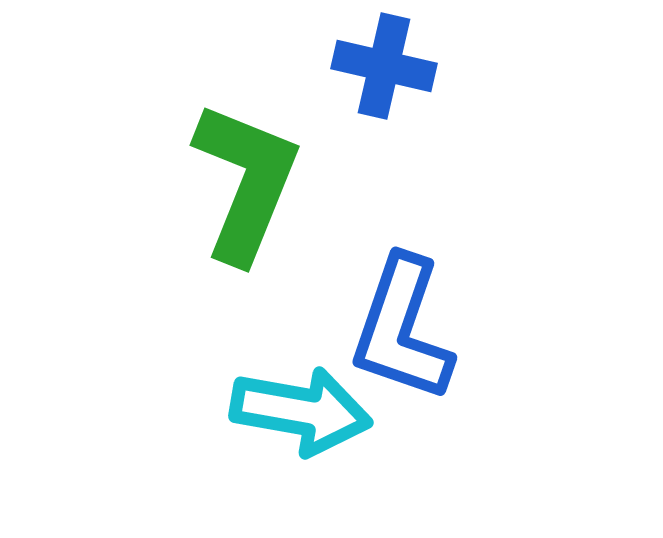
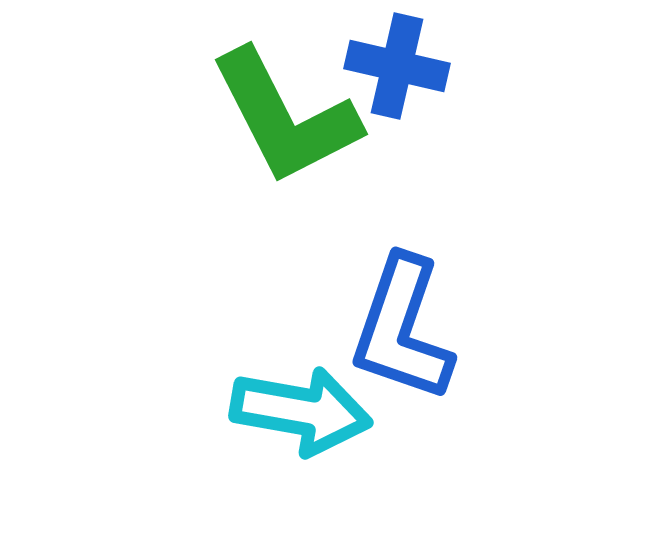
blue cross: moved 13 px right
green L-shape: moved 39 px right, 65 px up; rotated 131 degrees clockwise
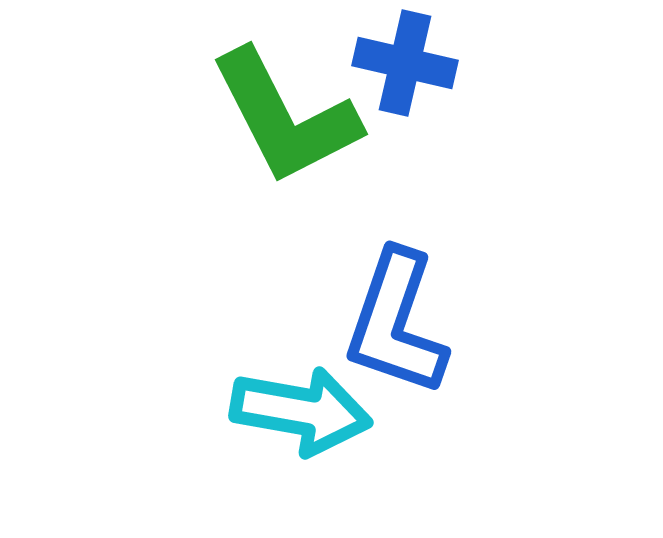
blue cross: moved 8 px right, 3 px up
blue L-shape: moved 6 px left, 6 px up
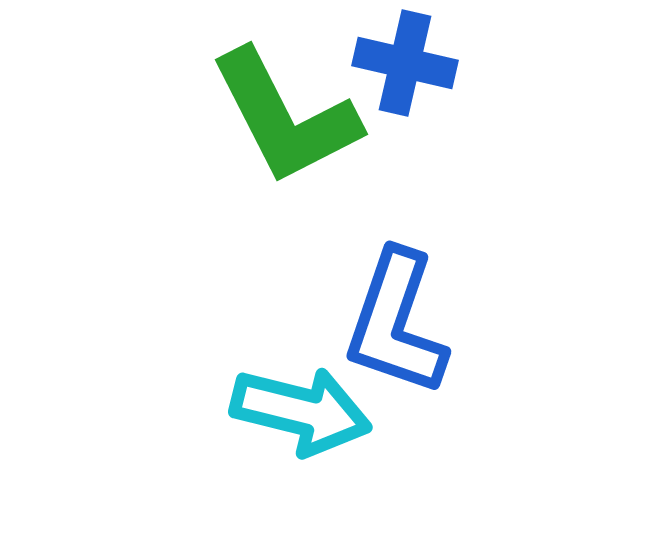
cyan arrow: rotated 4 degrees clockwise
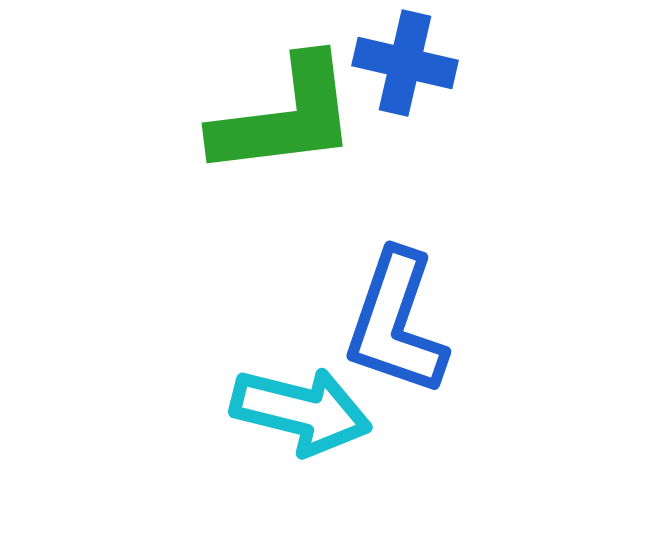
green L-shape: rotated 70 degrees counterclockwise
